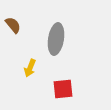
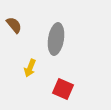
brown semicircle: moved 1 px right
red square: rotated 30 degrees clockwise
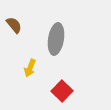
red square: moved 1 px left, 2 px down; rotated 20 degrees clockwise
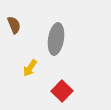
brown semicircle: rotated 18 degrees clockwise
yellow arrow: rotated 12 degrees clockwise
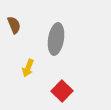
yellow arrow: moved 2 px left; rotated 12 degrees counterclockwise
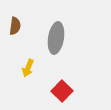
brown semicircle: moved 1 px right, 1 px down; rotated 30 degrees clockwise
gray ellipse: moved 1 px up
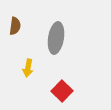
yellow arrow: rotated 12 degrees counterclockwise
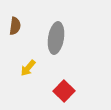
yellow arrow: rotated 30 degrees clockwise
red square: moved 2 px right
